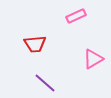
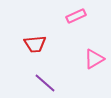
pink triangle: moved 1 px right
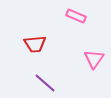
pink rectangle: rotated 48 degrees clockwise
pink triangle: rotated 25 degrees counterclockwise
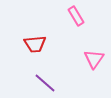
pink rectangle: rotated 36 degrees clockwise
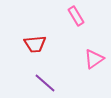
pink triangle: rotated 20 degrees clockwise
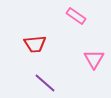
pink rectangle: rotated 24 degrees counterclockwise
pink triangle: rotated 25 degrees counterclockwise
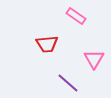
red trapezoid: moved 12 px right
purple line: moved 23 px right
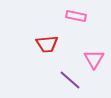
pink rectangle: rotated 24 degrees counterclockwise
purple line: moved 2 px right, 3 px up
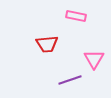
purple line: rotated 60 degrees counterclockwise
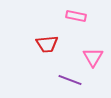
pink triangle: moved 1 px left, 2 px up
purple line: rotated 40 degrees clockwise
